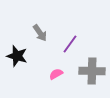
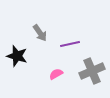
purple line: rotated 42 degrees clockwise
gray cross: rotated 25 degrees counterclockwise
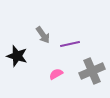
gray arrow: moved 3 px right, 2 px down
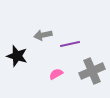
gray arrow: rotated 114 degrees clockwise
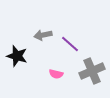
purple line: rotated 54 degrees clockwise
pink semicircle: rotated 136 degrees counterclockwise
